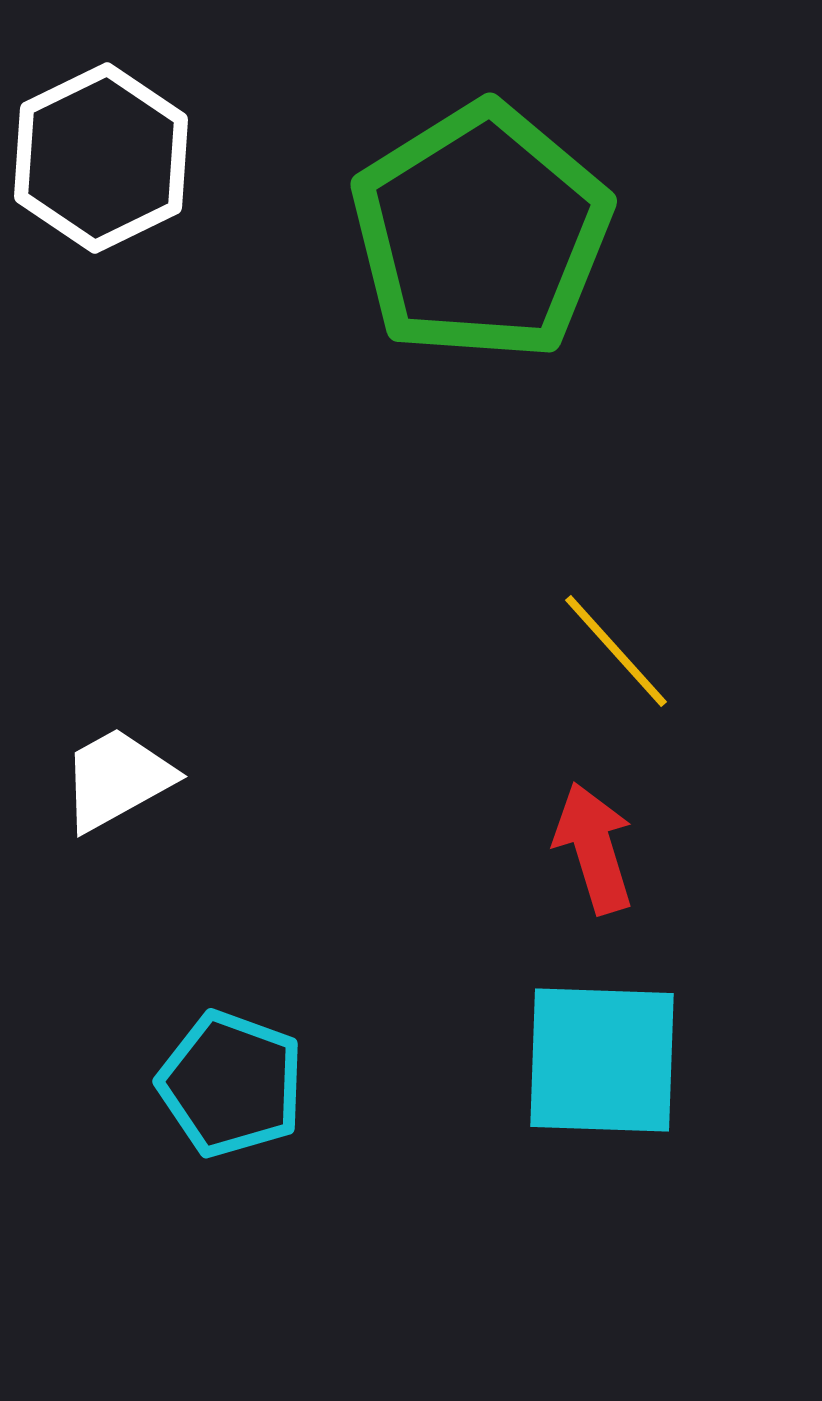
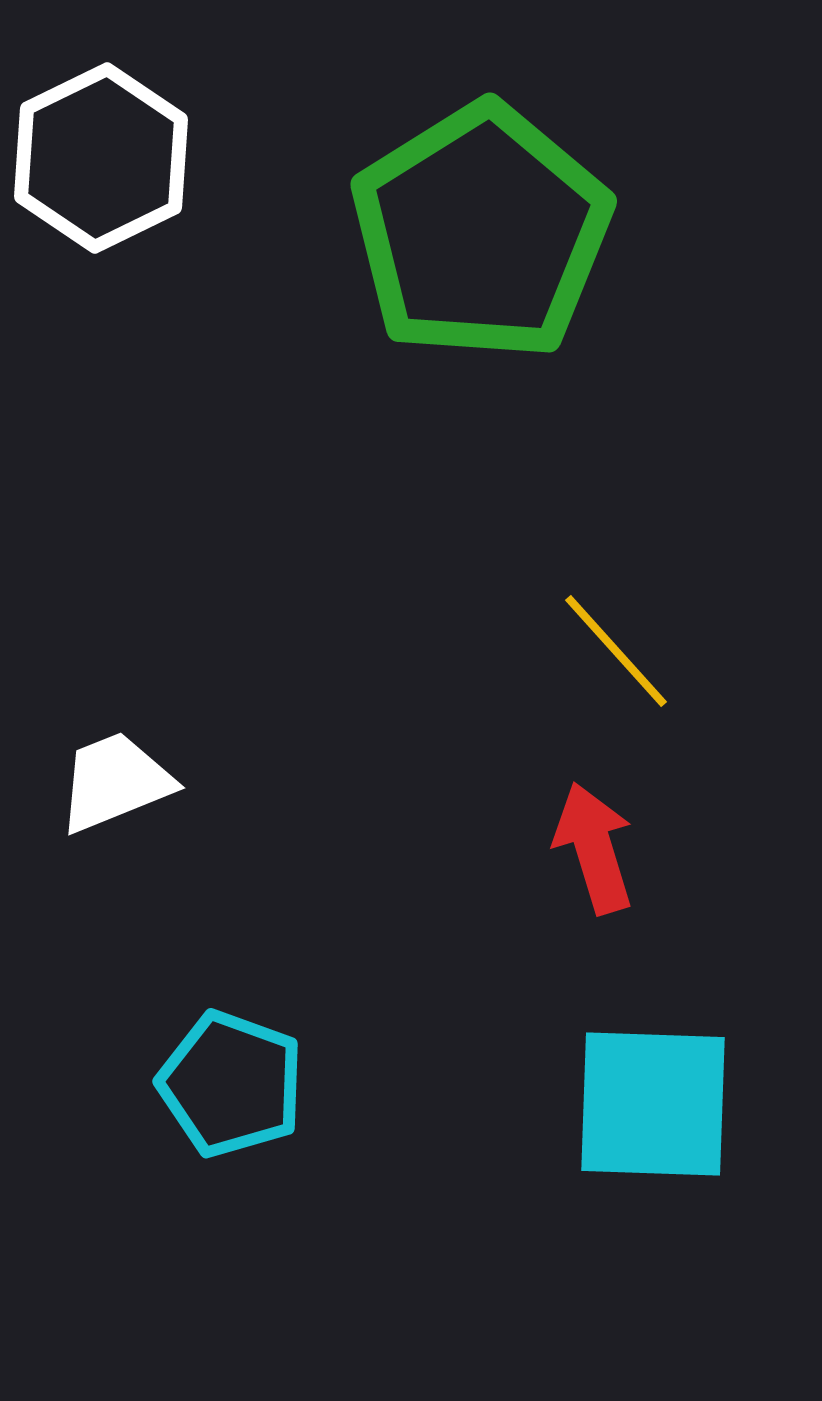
white trapezoid: moved 2 px left, 3 px down; rotated 7 degrees clockwise
cyan square: moved 51 px right, 44 px down
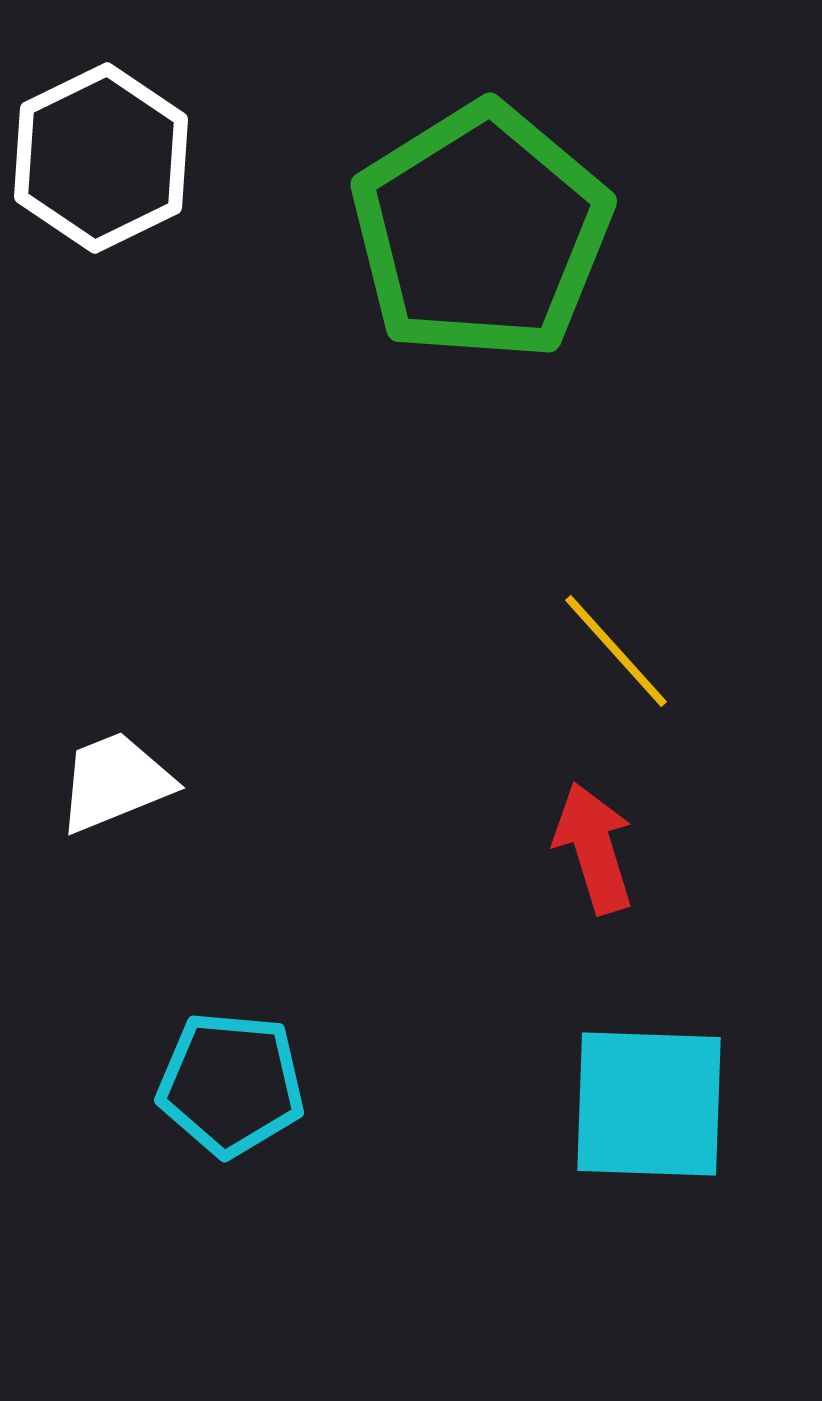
cyan pentagon: rotated 15 degrees counterclockwise
cyan square: moved 4 px left
